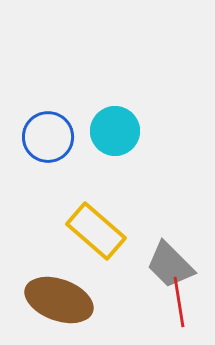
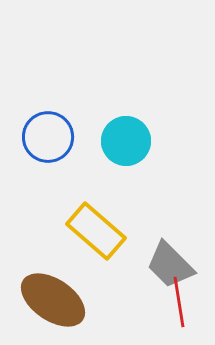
cyan circle: moved 11 px right, 10 px down
brown ellipse: moved 6 px left; rotated 14 degrees clockwise
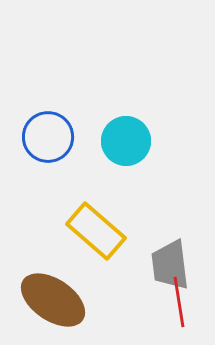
gray trapezoid: rotated 38 degrees clockwise
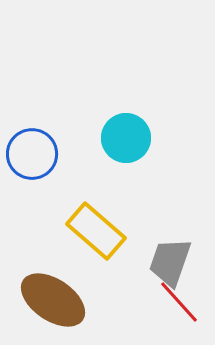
blue circle: moved 16 px left, 17 px down
cyan circle: moved 3 px up
gray trapezoid: moved 3 px up; rotated 26 degrees clockwise
red line: rotated 33 degrees counterclockwise
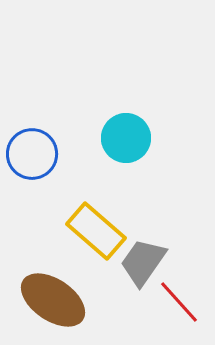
gray trapezoid: moved 27 px left; rotated 16 degrees clockwise
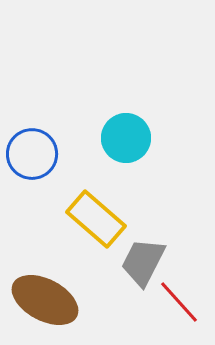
yellow rectangle: moved 12 px up
gray trapezoid: rotated 8 degrees counterclockwise
brown ellipse: moved 8 px left; rotated 6 degrees counterclockwise
